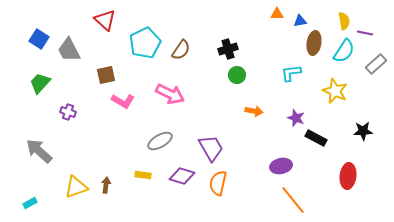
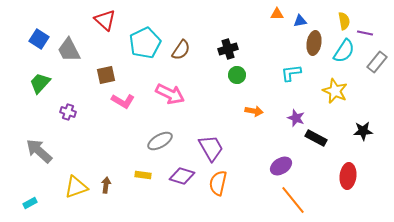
gray rectangle: moved 1 px right, 2 px up; rotated 10 degrees counterclockwise
purple ellipse: rotated 20 degrees counterclockwise
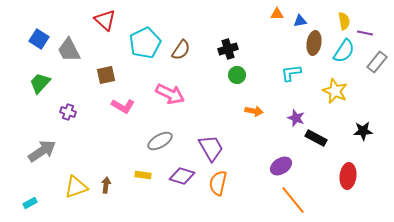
pink L-shape: moved 5 px down
gray arrow: moved 3 px right; rotated 104 degrees clockwise
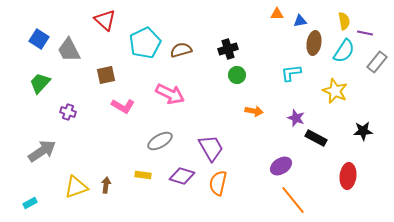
brown semicircle: rotated 140 degrees counterclockwise
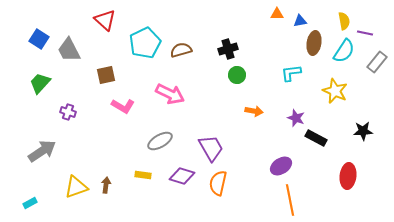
orange line: moved 3 px left; rotated 28 degrees clockwise
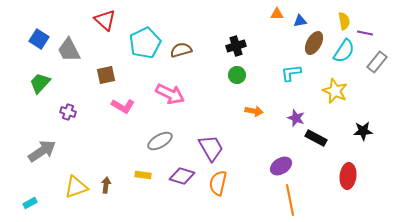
brown ellipse: rotated 20 degrees clockwise
black cross: moved 8 px right, 3 px up
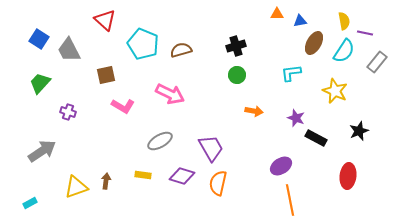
cyan pentagon: moved 2 px left, 1 px down; rotated 24 degrees counterclockwise
black star: moved 4 px left; rotated 18 degrees counterclockwise
brown arrow: moved 4 px up
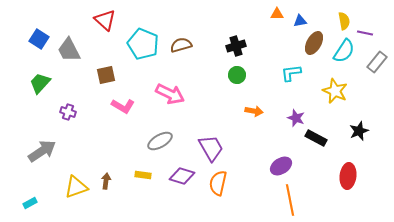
brown semicircle: moved 5 px up
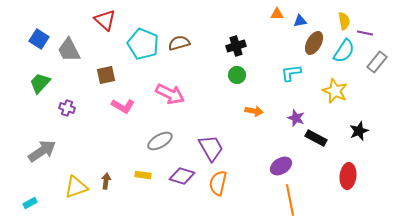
brown semicircle: moved 2 px left, 2 px up
purple cross: moved 1 px left, 4 px up
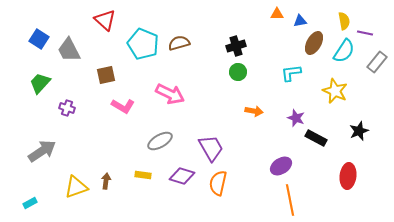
green circle: moved 1 px right, 3 px up
